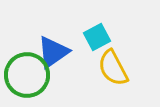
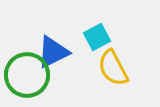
blue triangle: rotated 9 degrees clockwise
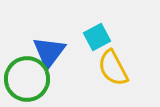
blue triangle: moved 4 px left; rotated 27 degrees counterclockwise
green circle: moved 4 px down
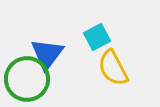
blue triangle: moved 2 px left, 2 px down
